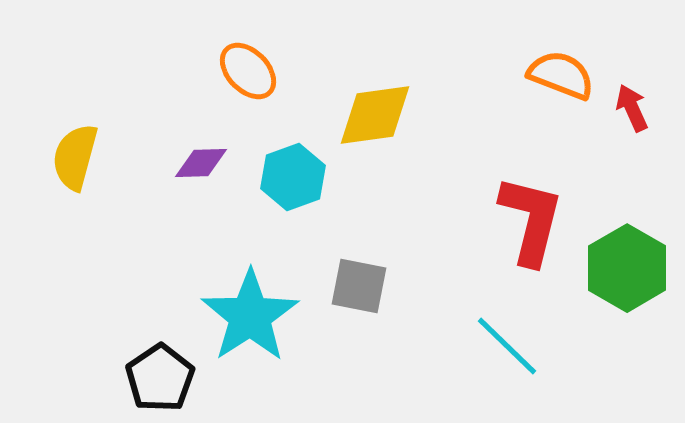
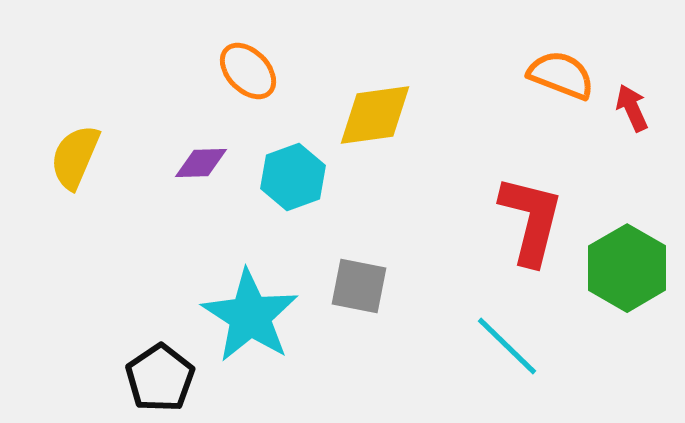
yellow semicircle: rotated 8 degrees clockwise
cyan star: rotated 6 degrees counterclockwise
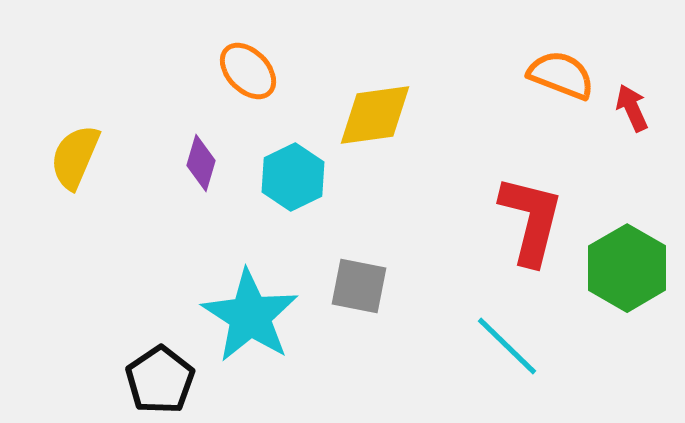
purple diamond: rotated 72 degrees counterclockwise
cyan hexagon: rotated 6 degrees counterclockwise
black pentagon: moved 2 px down
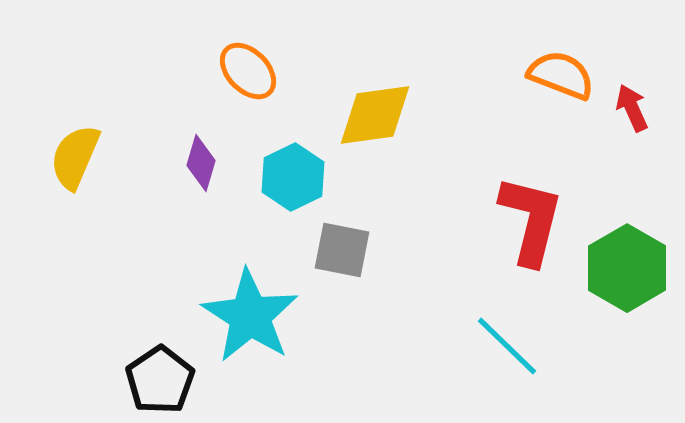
gray square: moved 17 px left, 36 px up
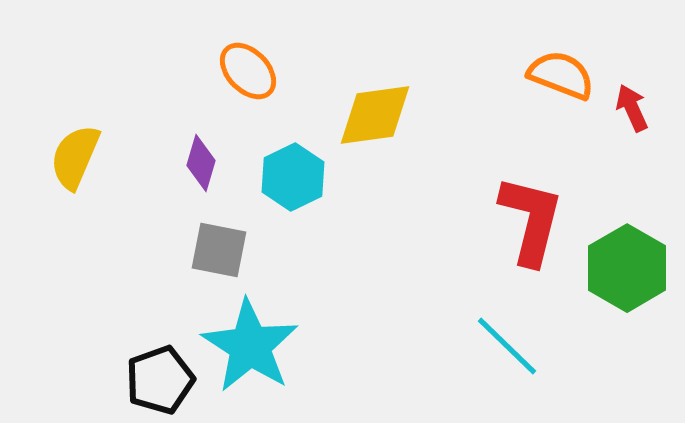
gray square: moved 123 px left
cyan star: moved 30 px down
black pentagon: rotated 14 degrees clockwise
